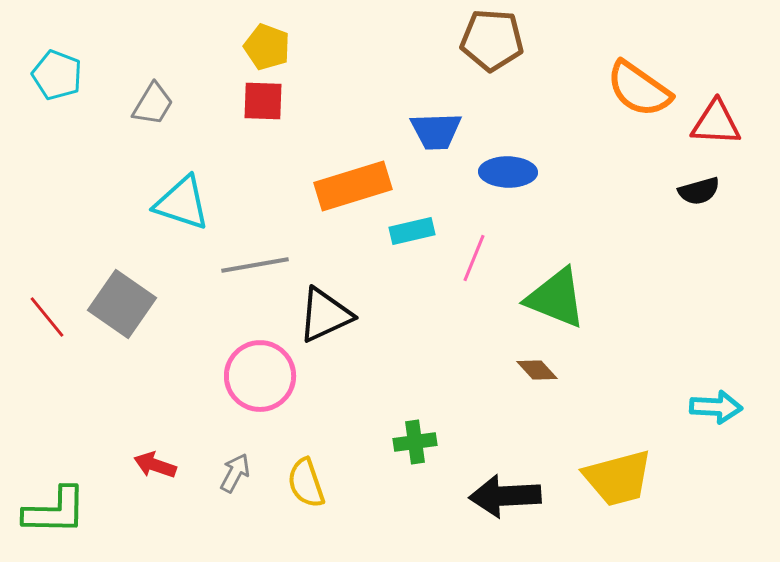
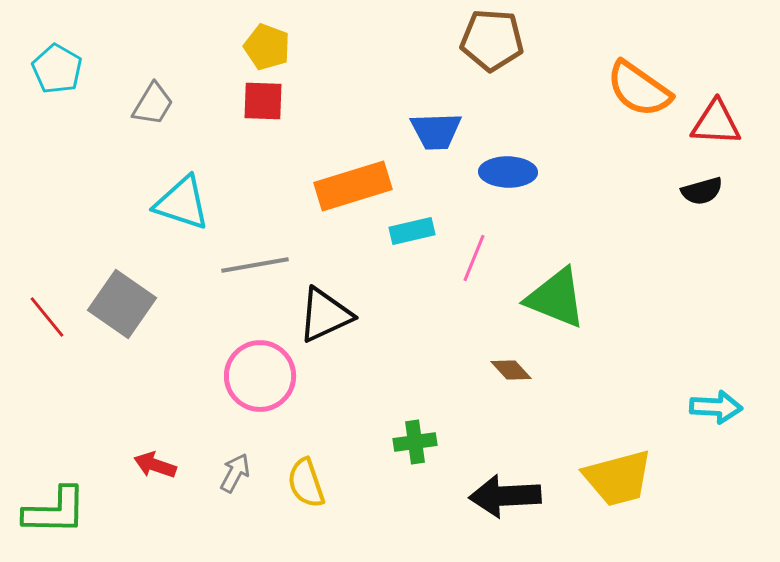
cyan pentagon: moved 6 px up; rotated 9 degrees clockwise
black semicircle: moved 3 px right
brown diamond: moved 26 px left
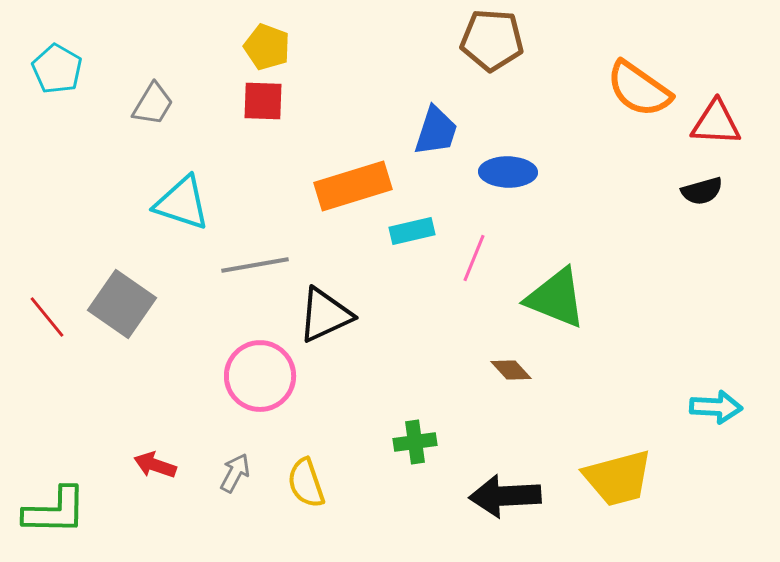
blue trapezoid: rotated 70 degrees counterclockwise
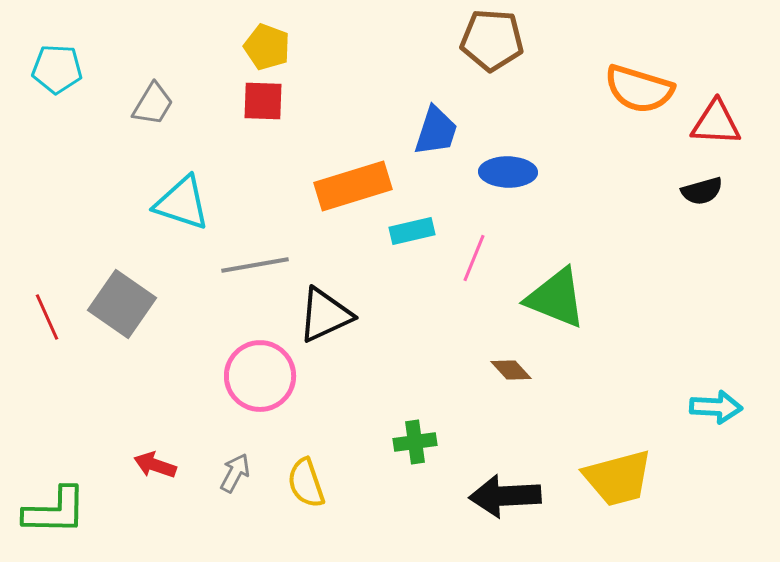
cyan pentagon: rotated 27 degrees counterclockwise
orange semicircle: rotated 18 degrees counterclockwise
red line: rotated 15 degrees clockwise
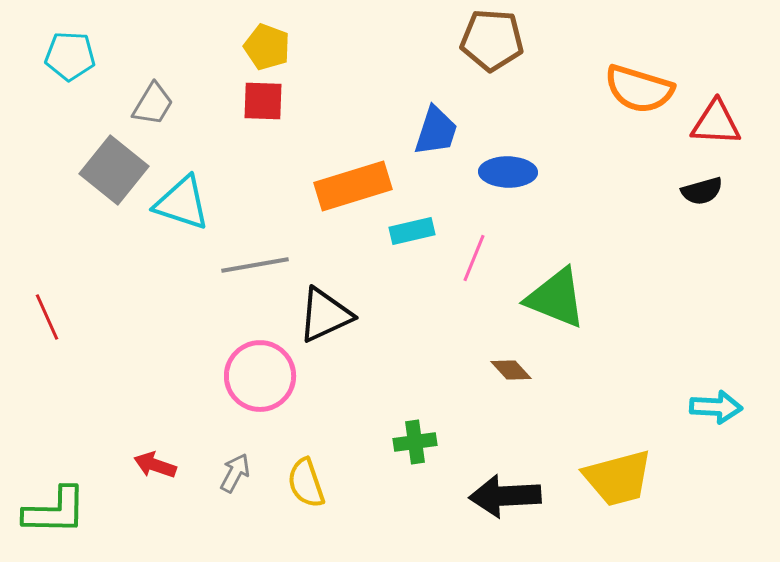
cyan pentagon: moved 13 px right, 13 px up
gray square: moved 8 px left, 134 px up; rotated 4 degrees clockwise
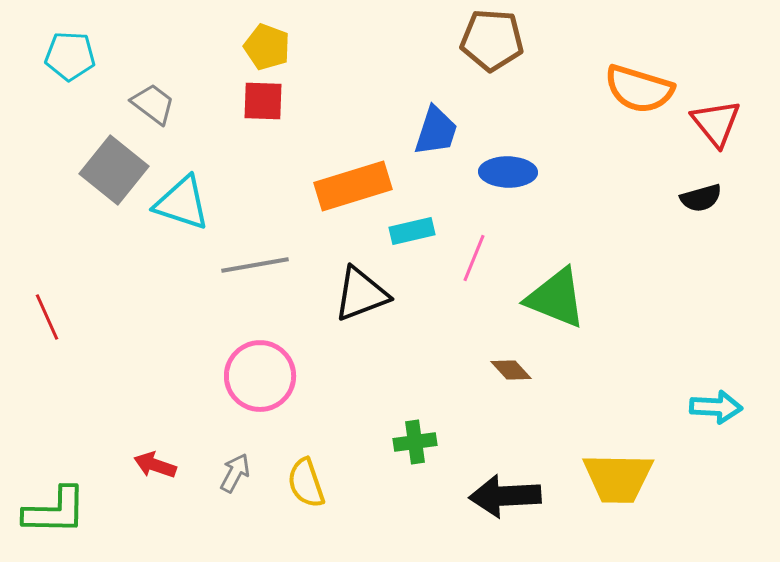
gray trapezoid: rotated 84 degrees counterclockwise
red triangle: rotated 48 degrees clockwise
black semicircle: moved 1 px left, 7 px down
black triangle: moved 36 px right, 21 px up; rotated 4 degrees clockwise
yellow trapezoid: rotated 16 degrees clockwise
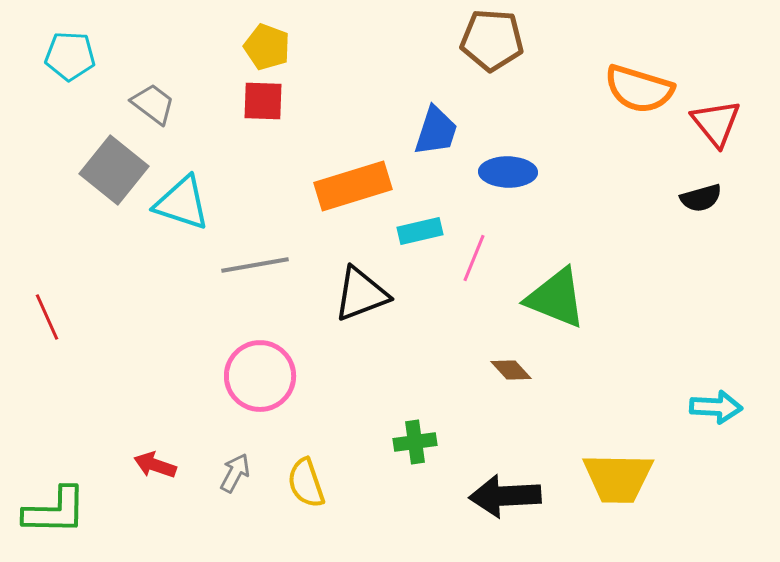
cyan rectangle: moved 8 px right
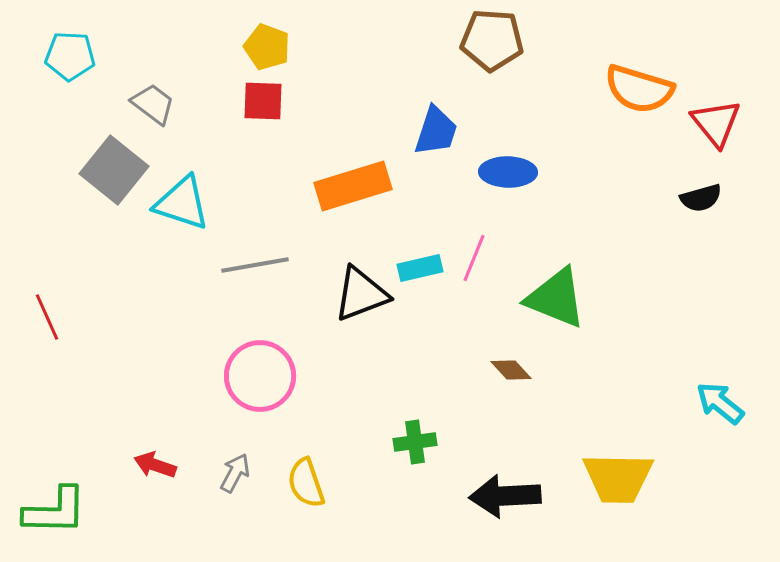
cyan rectangle: moved 37 px down
cyan arrow: moved 4 px right, 4 px up; rotated 144 degrees counterclockwise
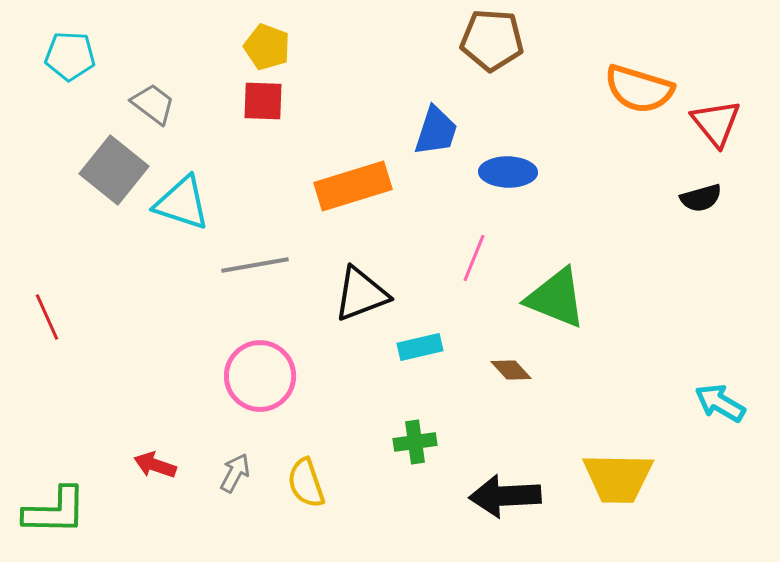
cyan rectangle: moved 79 px down
cyan arrow: rotated 9 degrees counterclockwise
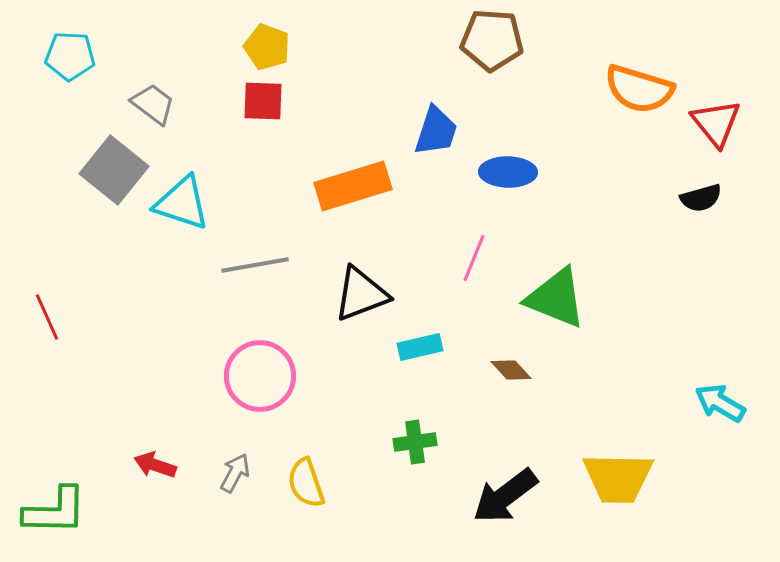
black arrow: rotated 34 degrees counterclockwise
